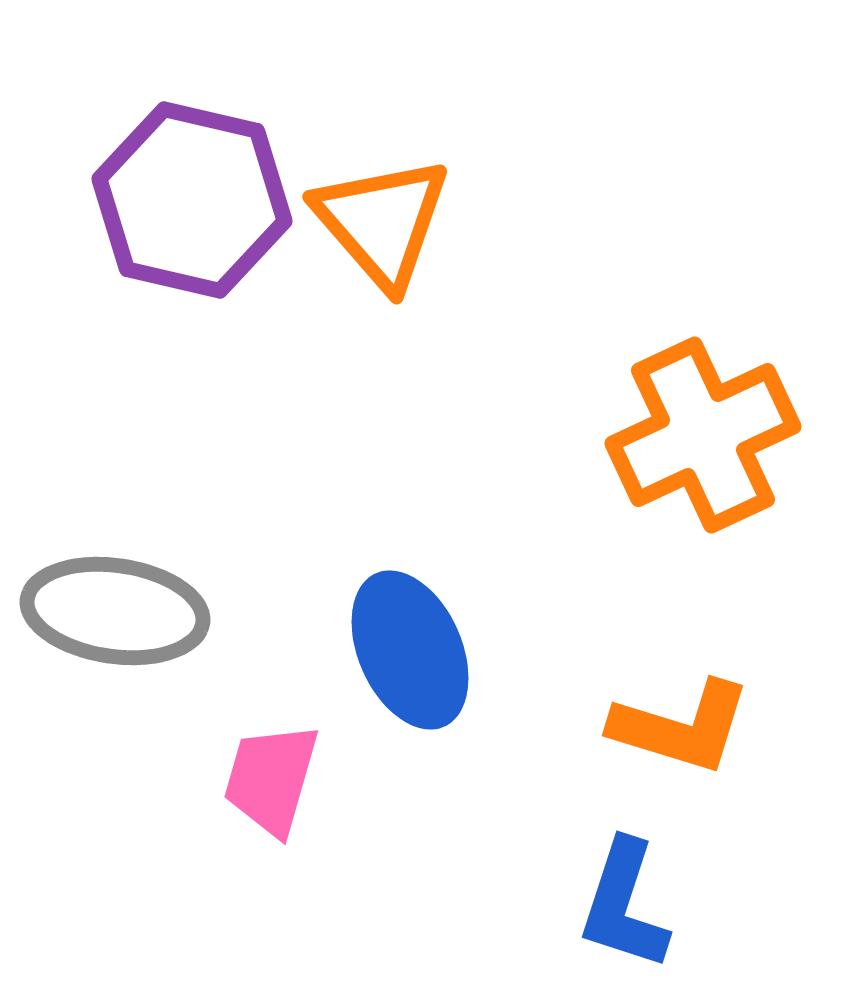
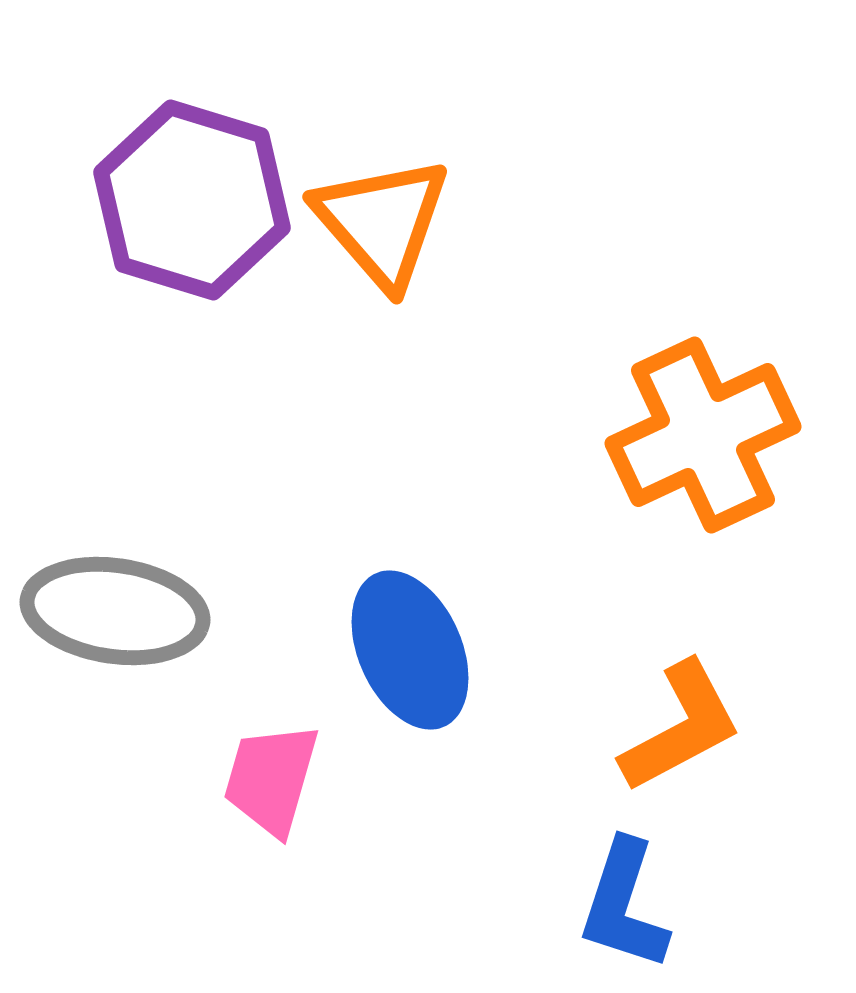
purple hexagon: rotated 4 degrees clockwise
orange L-shape: rotated 45 degrees counterclockwise
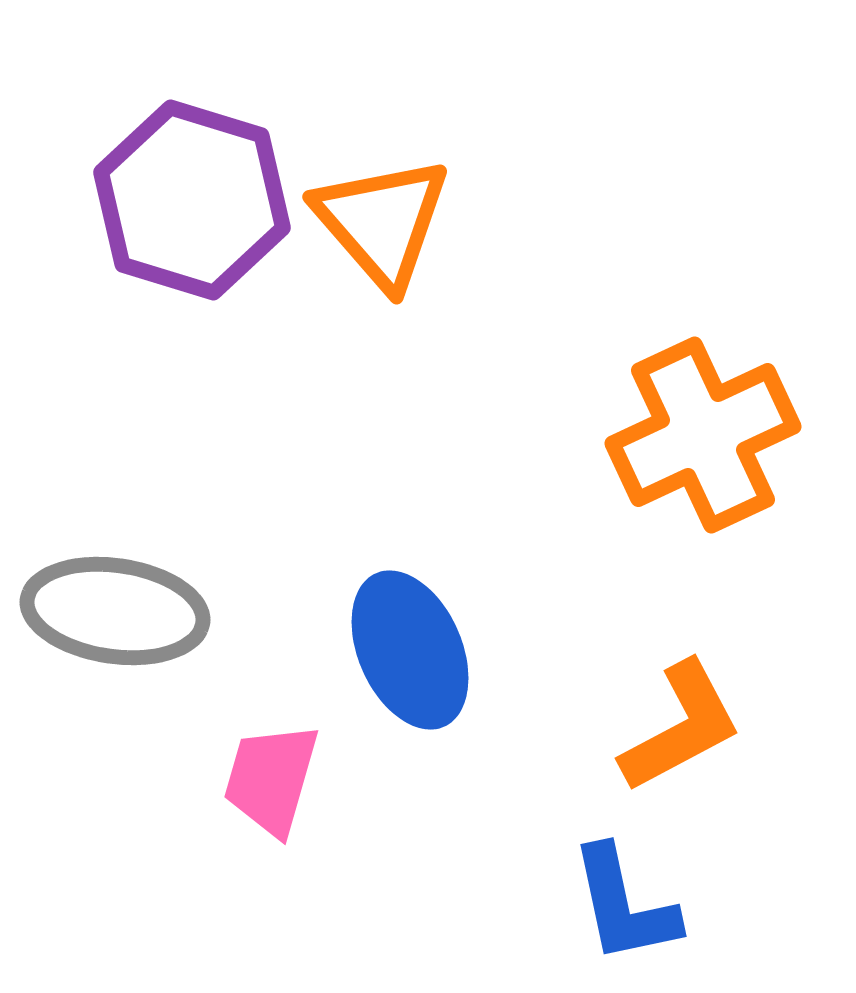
blue L-shape: rotated 30 degrees counterclockwise
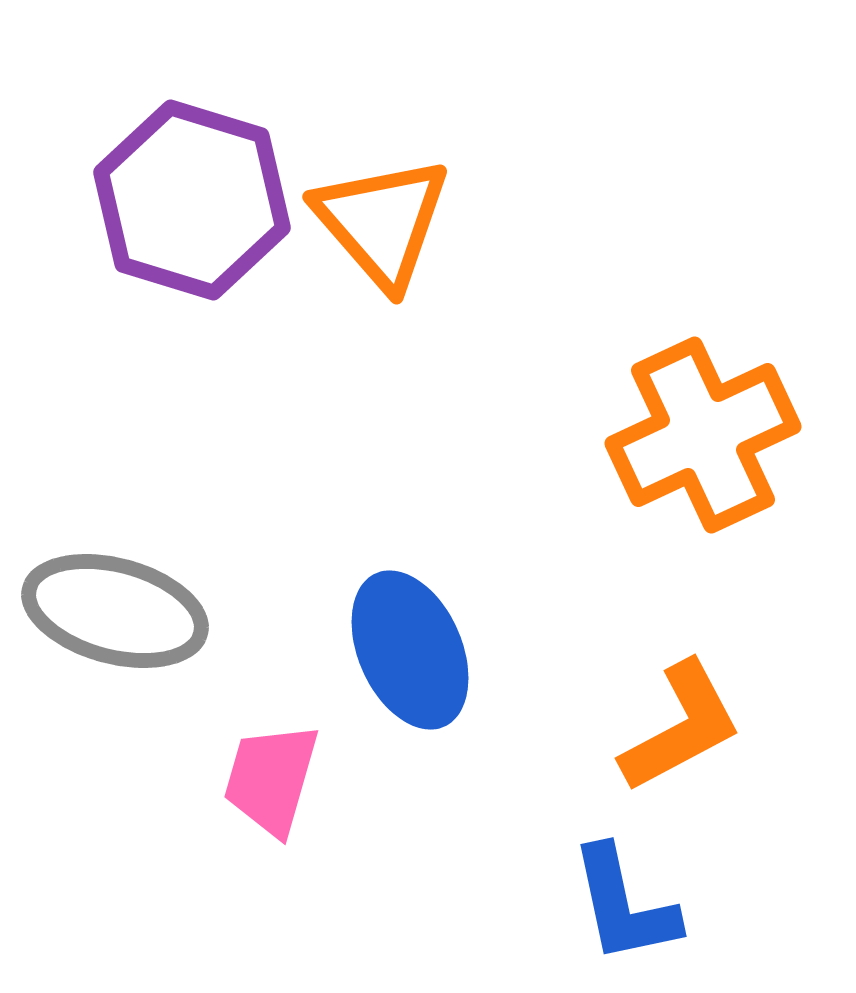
gray ellipse: rotated 7 degrees clockwise
